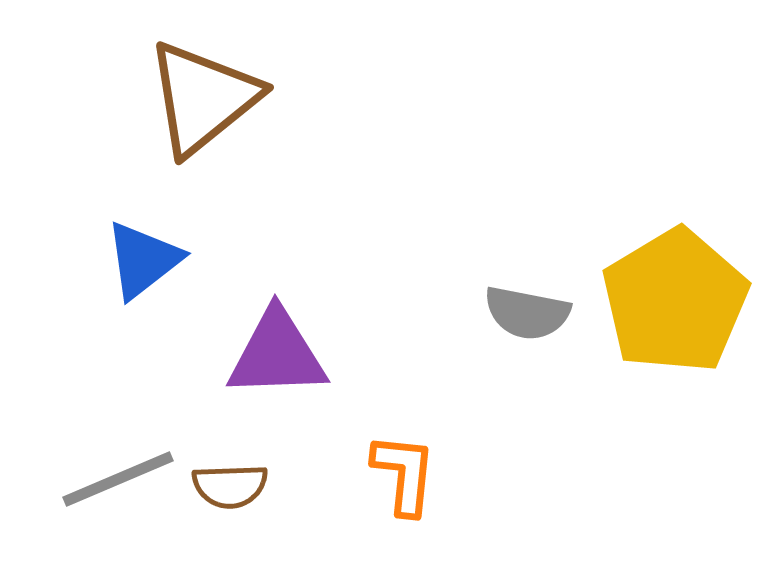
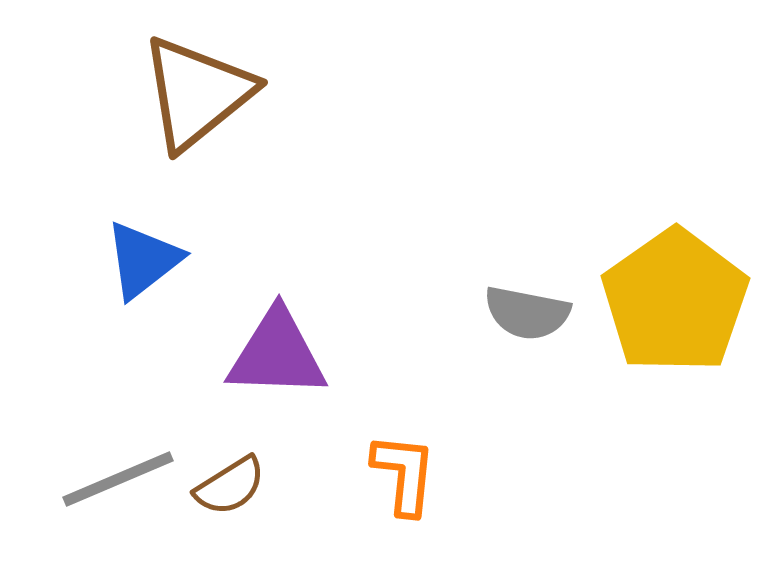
brown triangle: moved 6 px left, 5 px up
yellow pentagon: rotated 4 degrees counterclockwise
purple triangle: rotated 4 degrees clockwise
brown semicircle: rotated 30 degrees counterclockwise
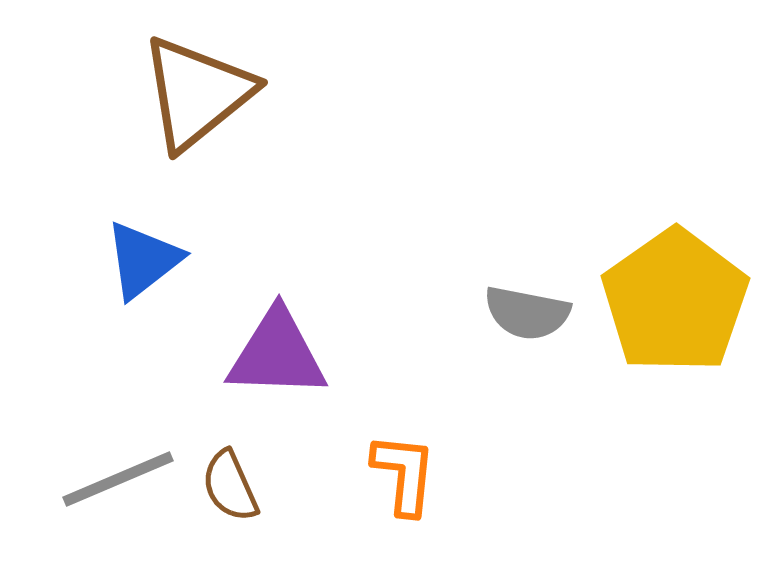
brown semicircle: rotated 98 degrees clockwise
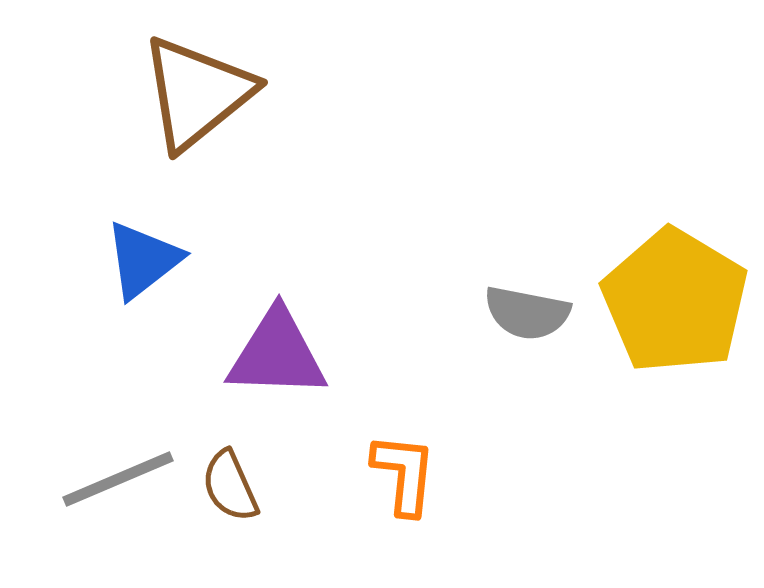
yellow pentagon: rotated 6 degrees counterclockwise
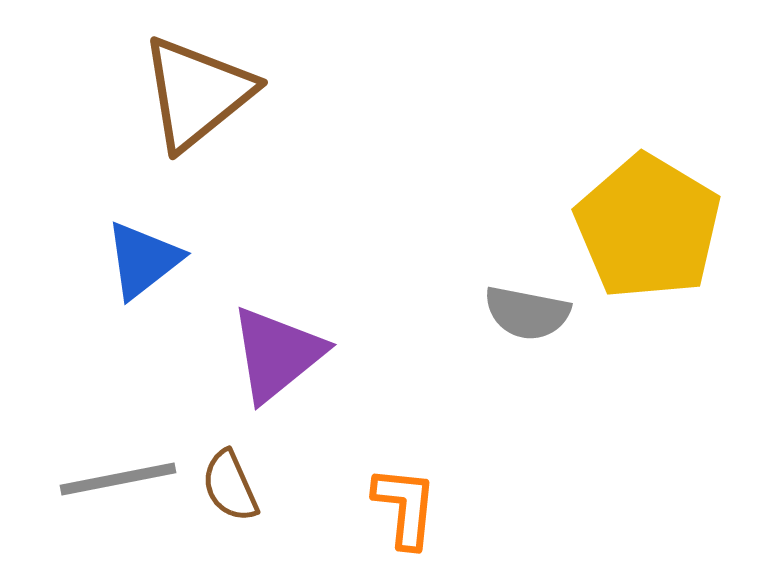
yellow pentagon: moved 27 px left, 74 px up
purple triangle: rotated 41 degrees counterclockwise
orange L-shape: moved 1 px right, 33 px down
gray line: rotated 12 degrees clockwise
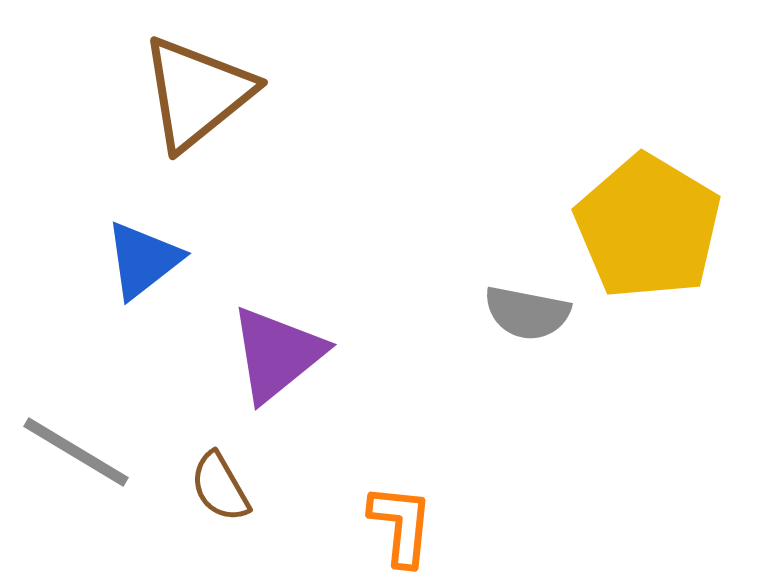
gray line: moved 42 px left, 27 px up; rotated 42 degrees clockwise
brown semicircle: moved 10 px left, 1 px down; rotated 6 degrees counterclockwise
orange L-shape: moved 4 px left, 18 px down
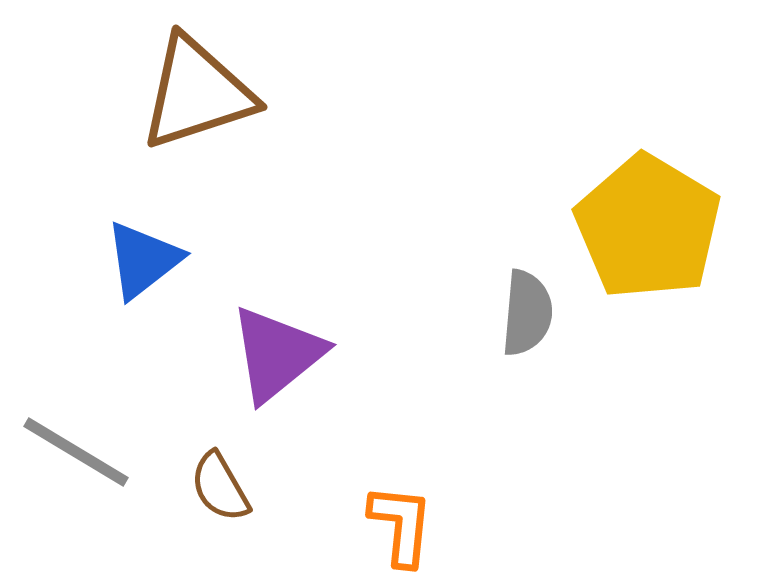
brown triangle: rotated 21 degrees clockwise
gray semicircle: rotated 96 degrees counterclockwise
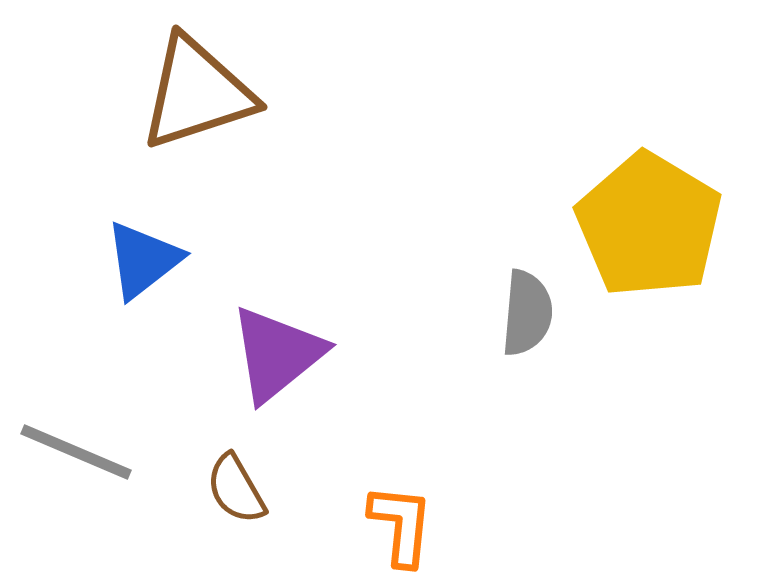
yellow pentagon: moved 1 px right, 2 px up
gray line: rotated 8 degrees counterclockwise
brown semicircle: moved 16 px right, 2 px down
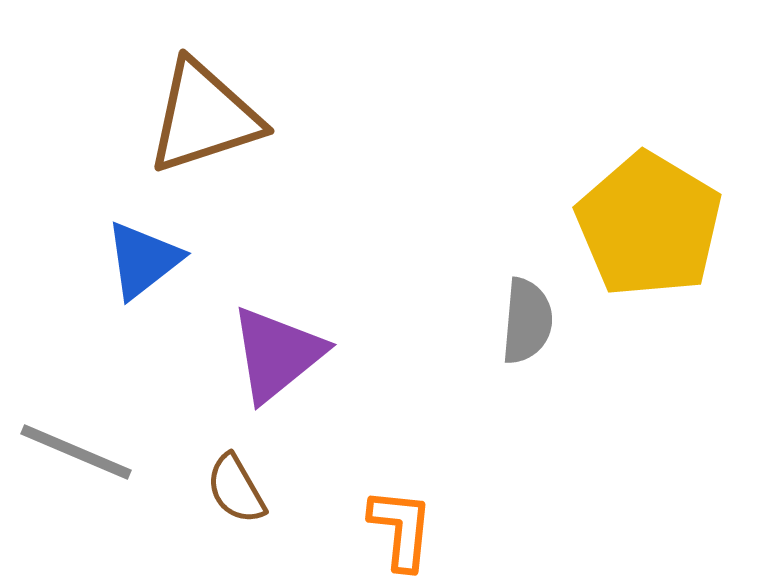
brown triangle: moved 7 px right, 24 px down
gray semicircle: moved 8 px down
orange L-shape: moved 4 px down
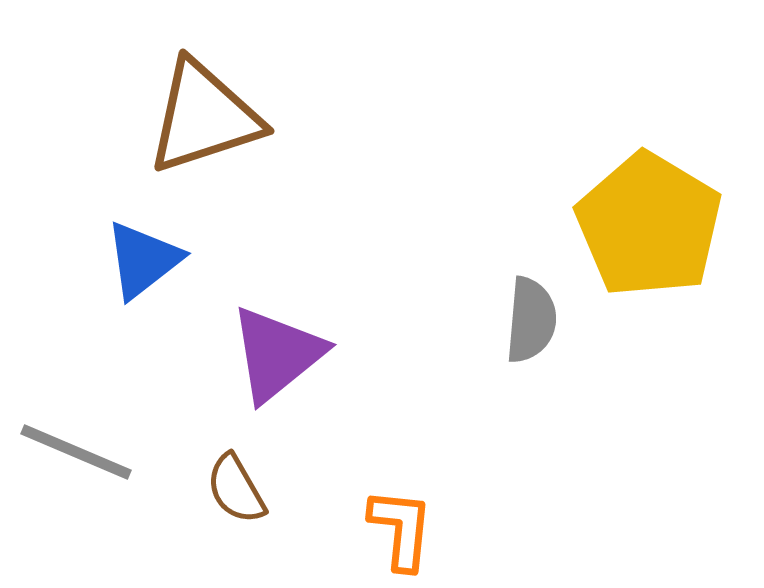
gray semicircle: moved 4 px right, 1 px up
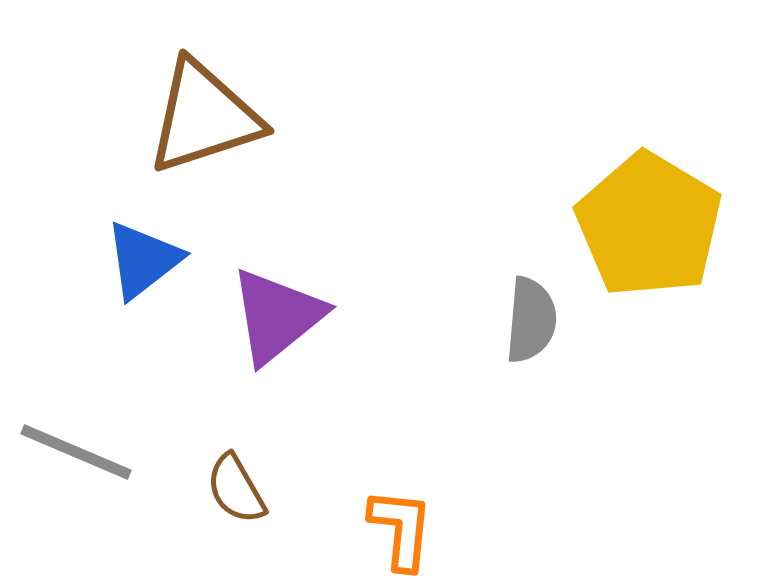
purple triangle: moved 38 px up
